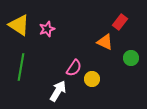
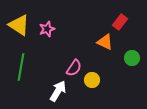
green circle: moved 1 px right
yellow circle: moved 1 px down
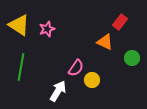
pink semicircle: moved 2 px right
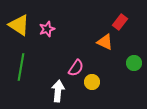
green circle: moved 2 px right, 5 px down
yellow circle: moved 2 px down
white arrow: rotated 25 degrees counterclockwise
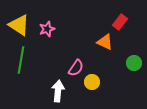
green line: moved 7 px up
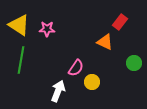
pink star: rotated 21 degrees clockwise
white arrow: rotated 15 degrees clockwise
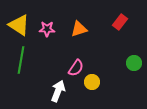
orange triangle: moved 26 px left, 13 px up; rotated 42 degrees counterclockwise
